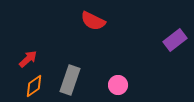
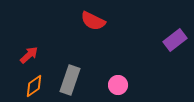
red arrow: moved 1 px right, 4 px up
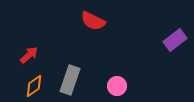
pink circle: moved 1 px left, 1 px down
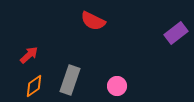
purple rectangle: moved 1 px right, 7 px up
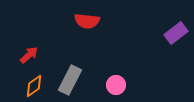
red semicircle: moved 6 px left; rotated 20 degrees counterclockwise
gray rectangle: rotated 8 degrees clockwise
pink circle: moved 1 px left, 1 px up
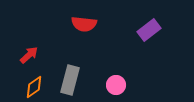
red semicircle: moved 3 px left, 3 px down
purple rectangle: moved 27 px left, 3 px up
gray rectangle: rotated 12 degrees counterclockwise
orange diamond: moved 1 px down
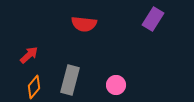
purple rectangle: moved 4 px right, 11 px up; rotated 20 degrees counterclockwise
orange diamond: rotated 15 degrees counterclockwise
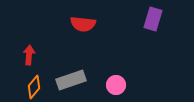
purple rectangle: rotated 15 degrees counterclockwise
red semicircle: moved 1 px left
red arrow: rotated 42 degrees counterclockwise
gray rectangle: moved 1 px right; rotated 56 degrees clockwise
